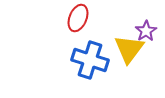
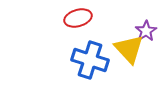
red ellipse: rotated 52 degrees clockwise
yellow triangle: rotated 20 degrees counterclockwise
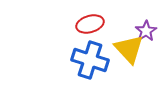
red ellipse: moved 12 px right, 6 px down
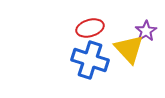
red ellipse: moved 4 px down
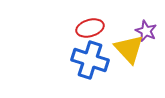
purple star: rotated 15 degrees counterclockwise
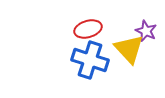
red ellipse: moved 2 px left, 1 px down
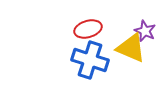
purple star: moved 1 px left
yellow triangle: moved 2 px right, 1 px up; rotated 24 degrees counterclockwise
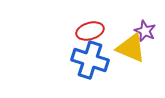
red ellipse: moved 2 px right, 2 px down
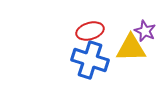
yellow triangle: rotated 24 degrees counterclockwise
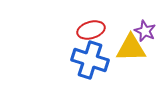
red ellipse: moved 1 px right, 1 px up
